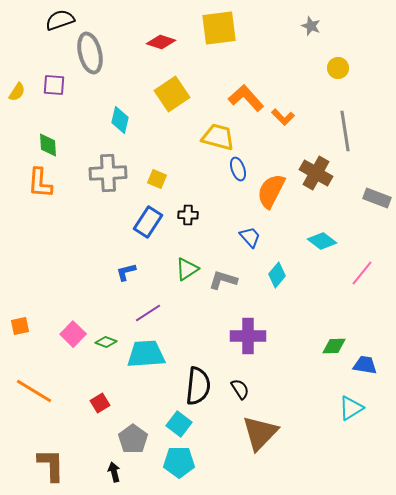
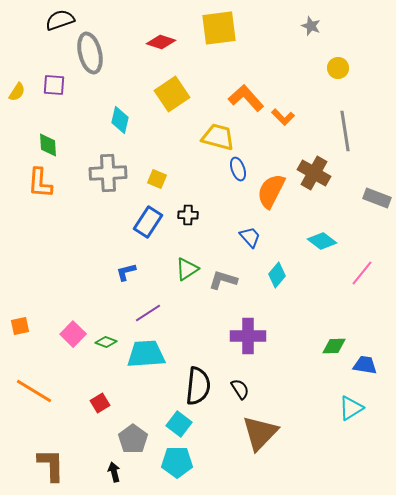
brown cross at (316, 173): moved 2 px left
cyan pentagon at (179, 462): moved 2 px left
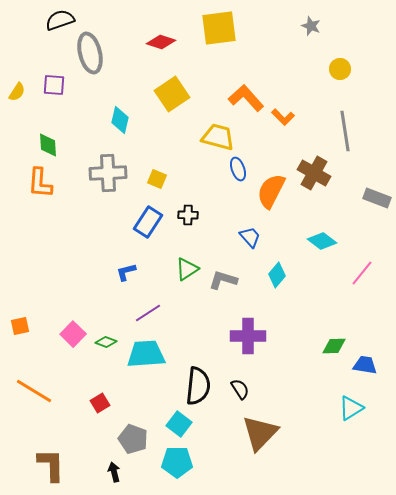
yellow circle at (338, 68): moved 2 px right, 1 px down
gray pentagon at (133, 439): rotated 16 degrees counterclockwise
